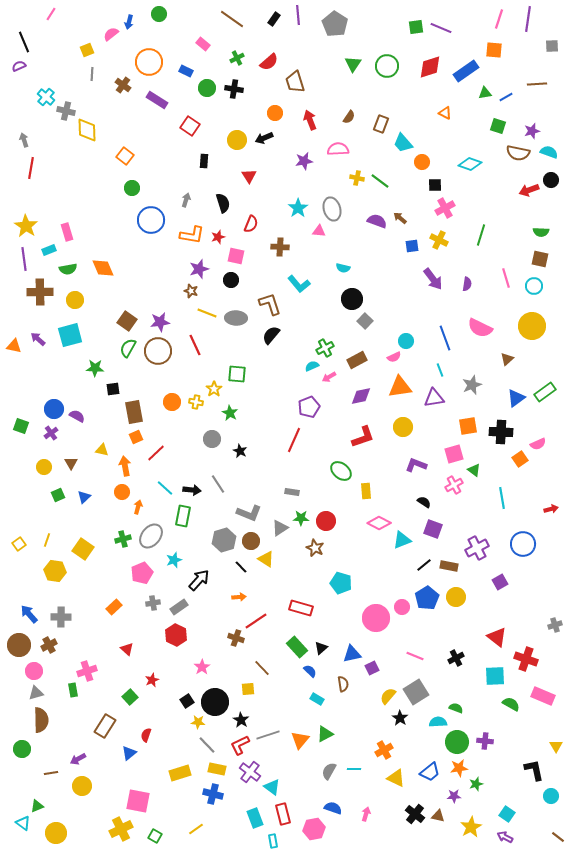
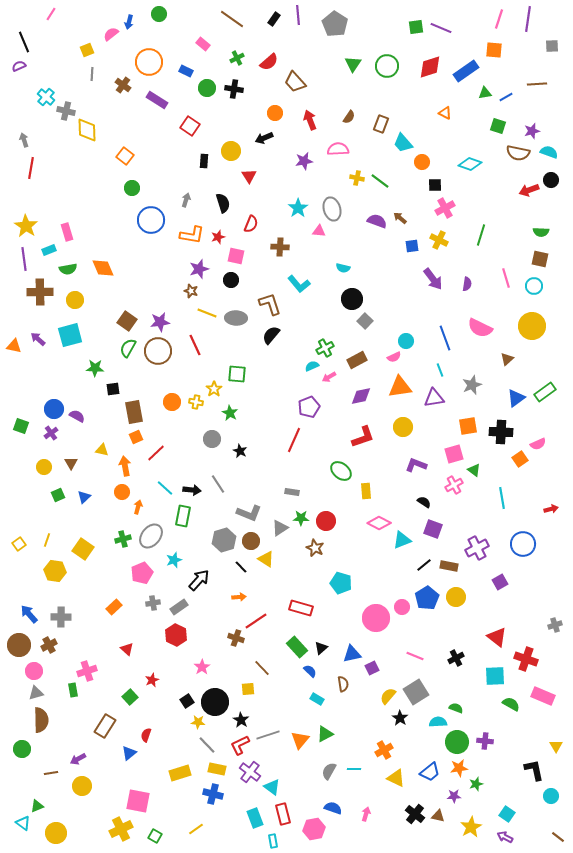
brown trapezoid at (295, 82): rotated 25 degrees counterclockwise
yellow circle at (237, 140): moved 6 px left, 11 px down
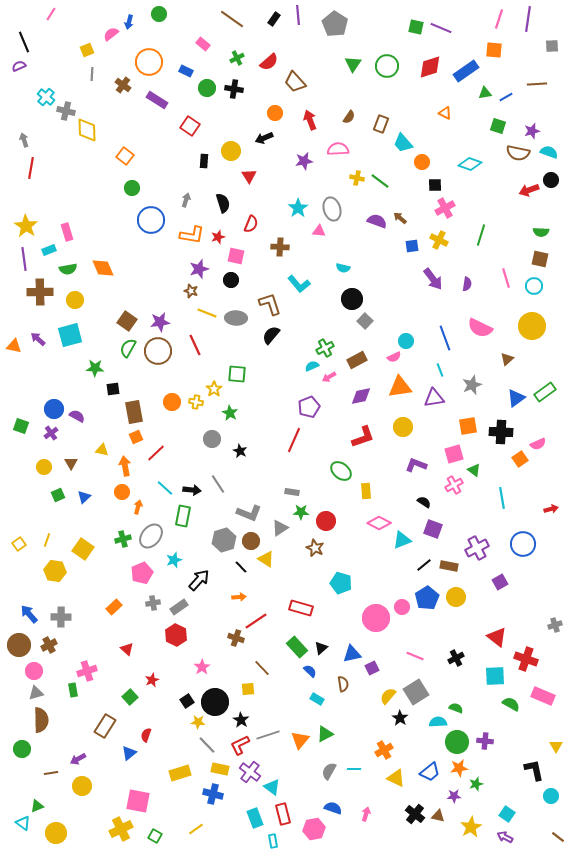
green square at (416, 27): rotated 21 degrees clockwise
green star at (301, 518): moved 6 px up
yellow rectangle at (217, 769): moved 3 px right
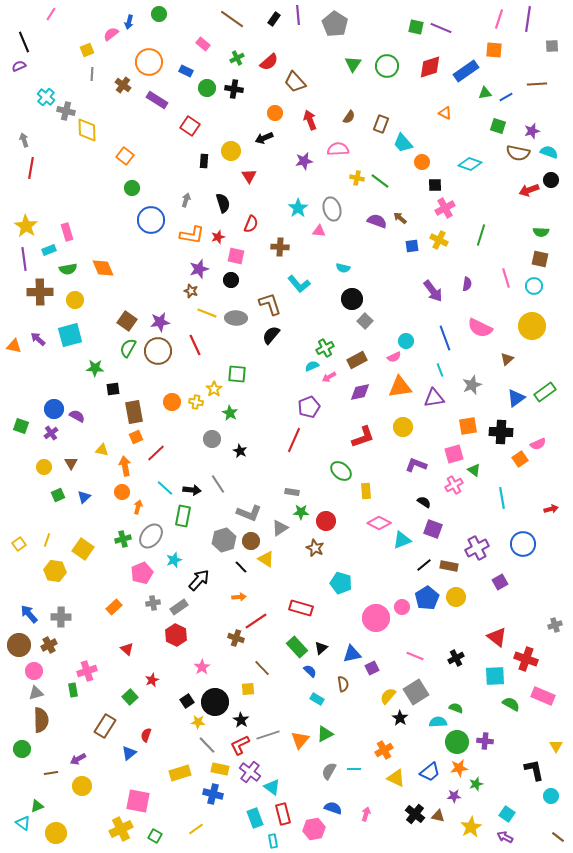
purple arrow at (433, 279): moved 12 px down
purple diamond at (361, 396): moved 1 px left, 4 px up
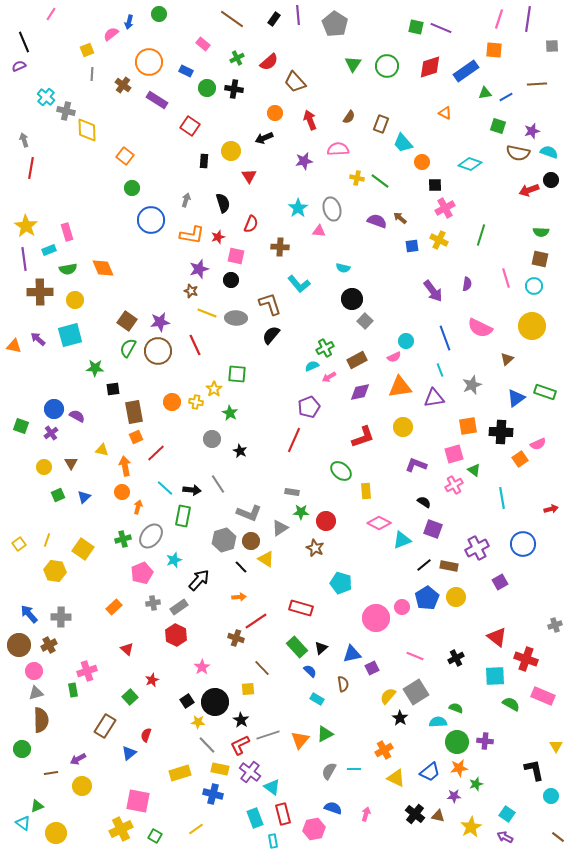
green rectangle at (545, 392): rotated 55 degrees clockwise
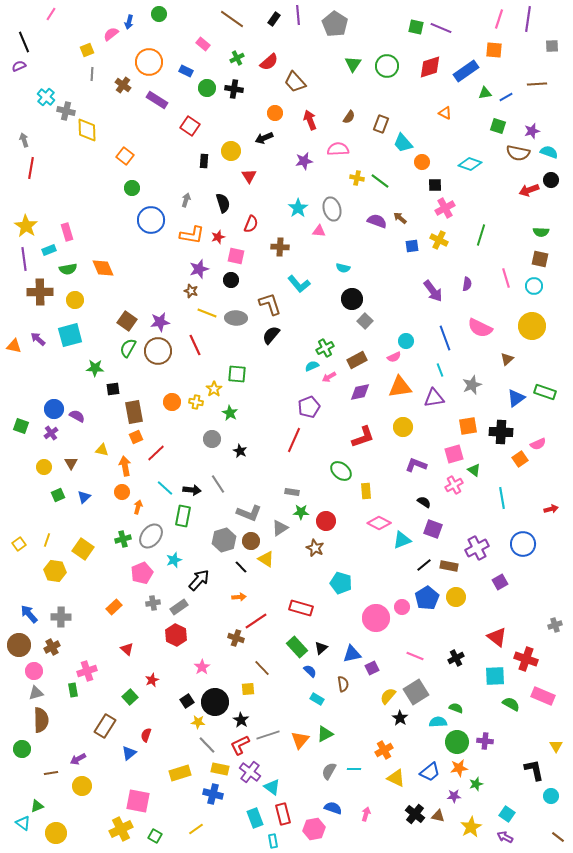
brown cross at (49, 645): moved 3 px right, 2 px down
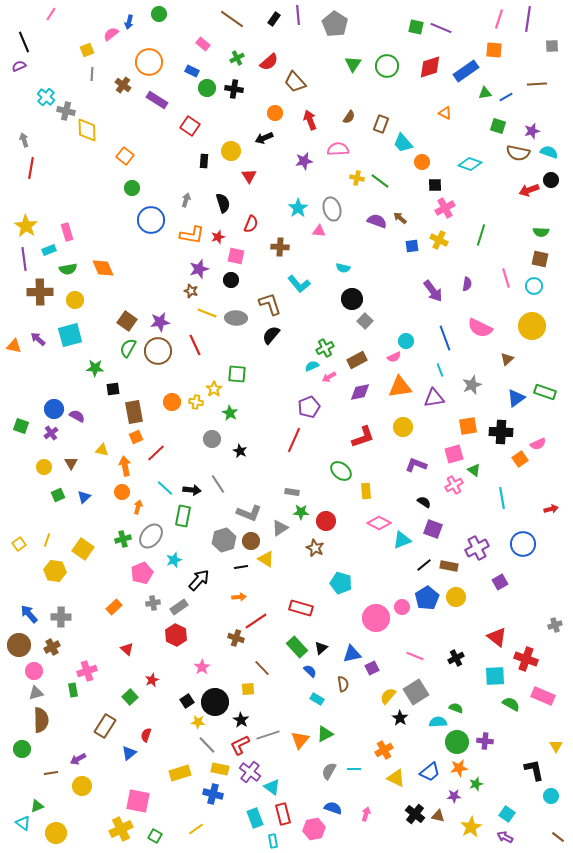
blue rectangle at (186, 71): moved 6 px right
black line at (241, 567): rotated 56 degrees counterclockwise
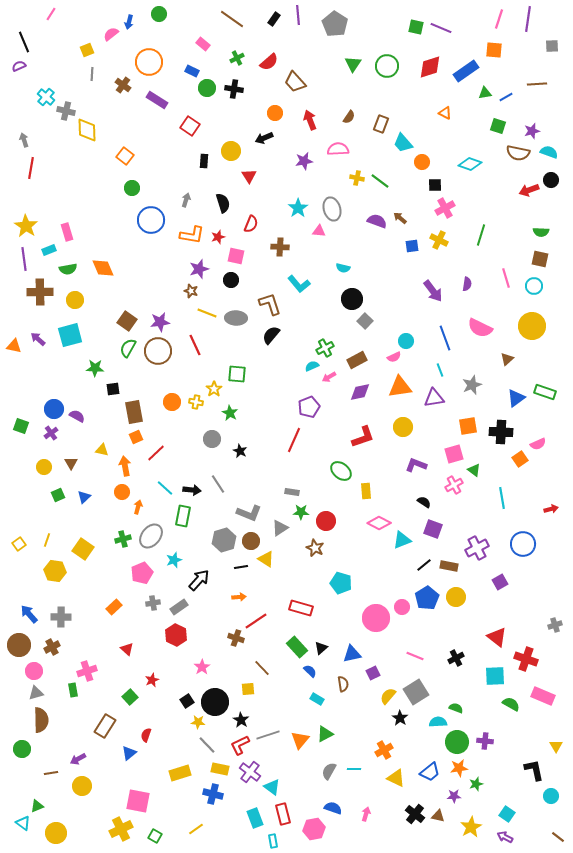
purple square at (372, 668): moved 1 px right, 5 px down
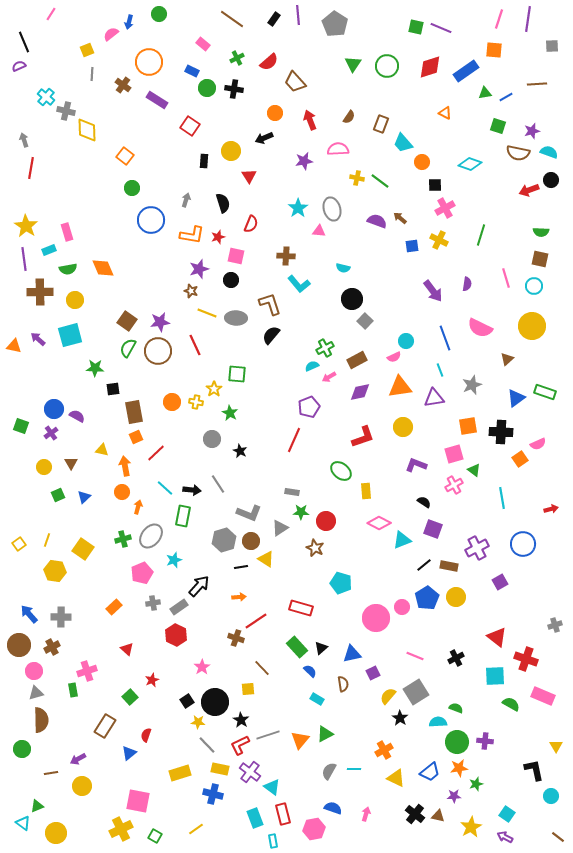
brown cross at (280, 247): moved 6 px right, 9 px down
black arrow at (199, 580): moved 6 px down
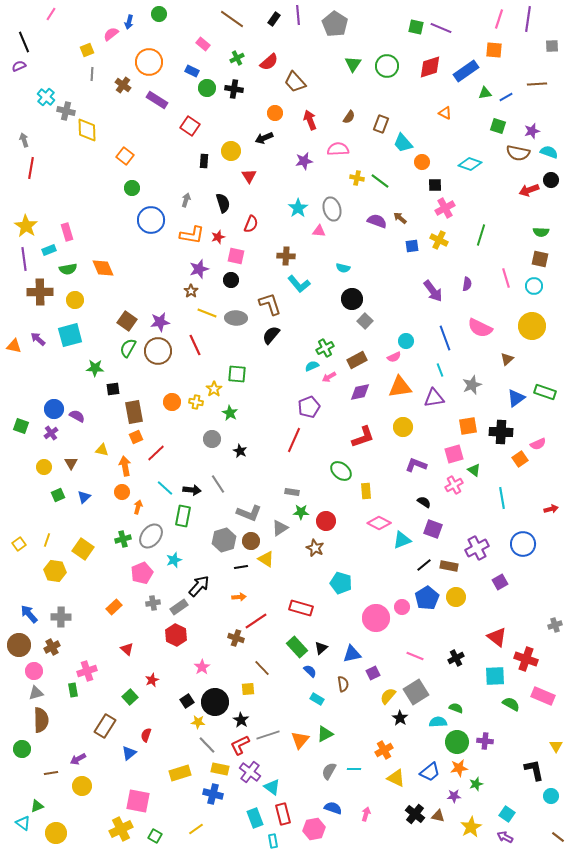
brown star at (191, 291): rotated 16 degrees clockwise
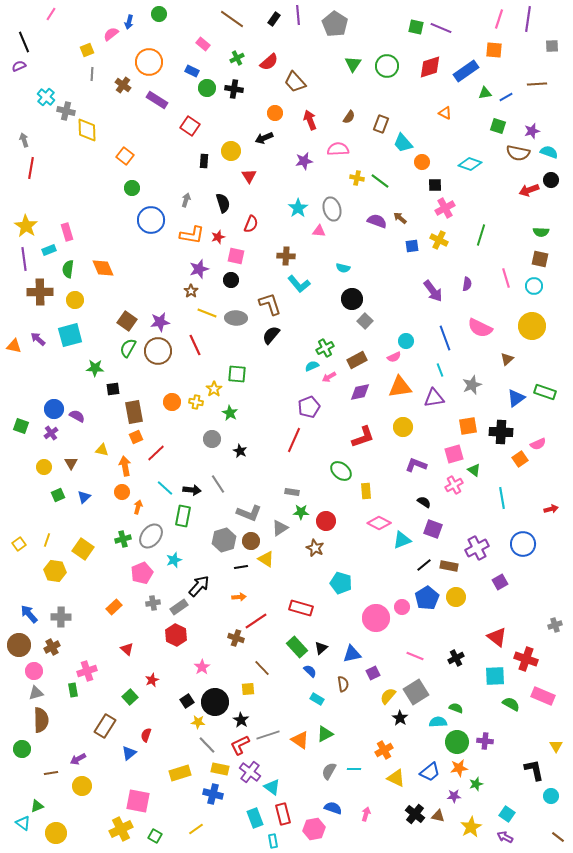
green semicircle at (68, 269): rotated 108 degrees clockwise
orange triangle at (300, 740): rotated 36 degrees counterclockwise
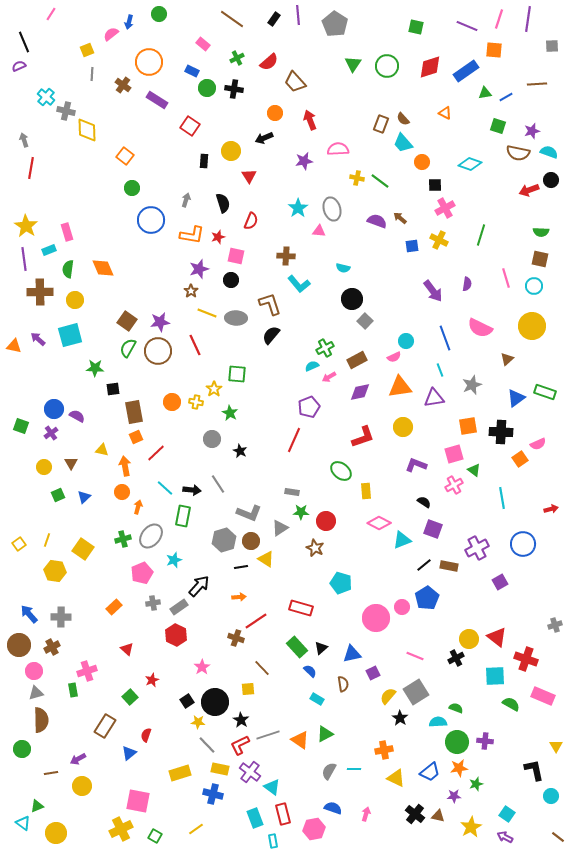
purple line at (441, 28): moved 26 px right, 2 px up
brown semicircle at (349, 117): moved 54 px right, 2 px down; rotated 104 degrees clockwise
red semicircle at (251, 224): moved 3 px up
yellow circle at (456, 597): moved 13 px right, 42 px down
orange cross at (384, 750): rotated 18 degrees clockwise
